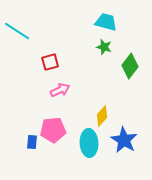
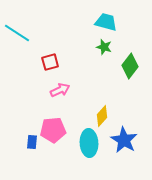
cyan line: moved 2 px down
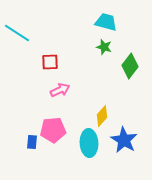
red square: rotated 12 degrees clockwise
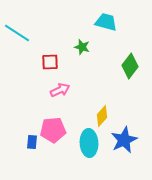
green star: moved 22 px left
blue star: rotated 16 degrees clockwise
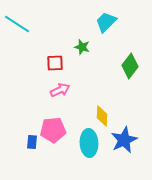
cyan trapezoid: rotated 60 degrees counterclockwise
cyan line: moved 9 px up
red square: moved 5 px right, 1 px down
yellow diamond: rotated 40 degrees counterclockwise
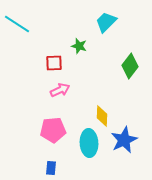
green star: moved 3 px left, 1 px up
red square: moved 1 px left
blue rectangle: moved 19 px right, 26 px down
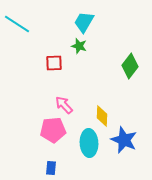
cyan trapezoid: moved 22 px left; rotated 15 degrees counterclockwise
pink arrow: moved 4 px right, 15 px down; rotated 108 degrees counterclockwise
blue star: rotated 24 degrees counterclockwise
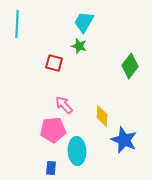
cyan line: rotated 60 degrees clockwise
red square: rotated 18 degrees clockwise
cyan ellipse: moved 12 px left, 8 px down
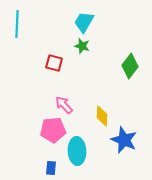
green star: moved 3 px right
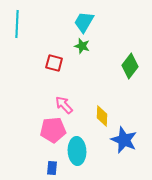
blue rectangle: moved 1 px right
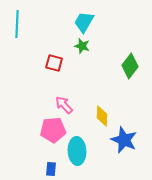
blue rectangle: moved 1 px left, 1 px down
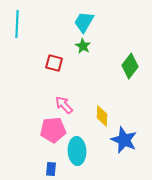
green star: moved 1 px right; rotated 14 degrees clockwise
